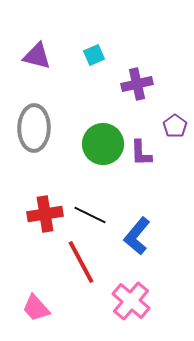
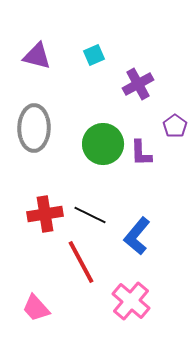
purple cross: moved 1 px right; rotated 16 degrees counterclockwise
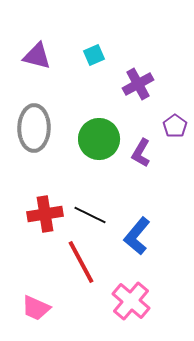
green circle: moved 4 px left, 5 px up
purple L-shape: rotated 32 degrees clockwise
pink trapezoid: rotated 24 degrees counterclockwise
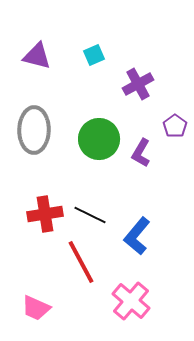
gray ellipse: moved 2 px down
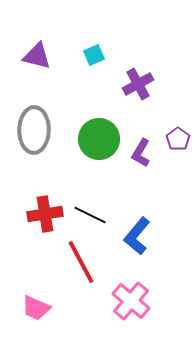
purple pentagon: moved 3 px right, 13 px down
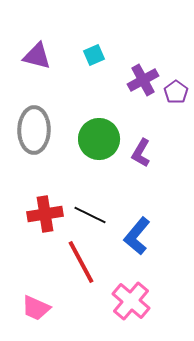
purple cross: moved 5 px right, 4 px up
purple pentagon: moved 2 px left, 47 px up
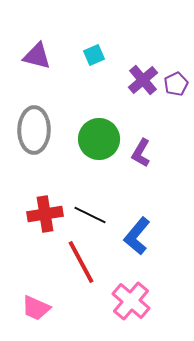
purple cross: rotated 12 degrees counterclockwise
purple pentagon: moved 8 px up; rotated 10 degrees clockwise
